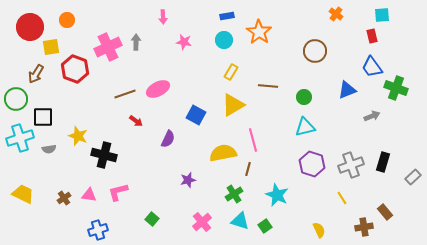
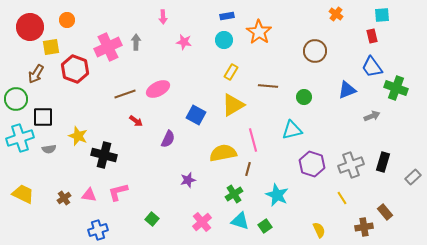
cyan triangle at (305, 127): moved 13 px left, 3 px down
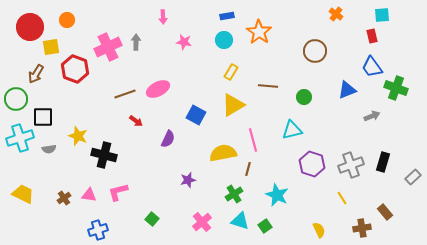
brown cross at (364, 227): moved 2 px left, 1 px down
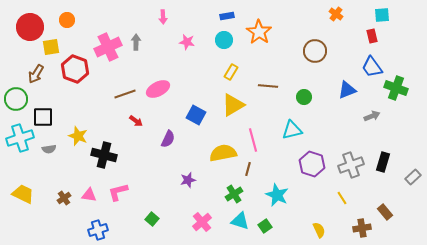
pink star at (184, 42): moved 3 px right
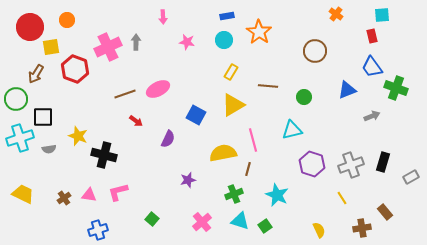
gray rectangle at (413, 177): moved 2 px left; rotated 14 degrees clockwise
green cross at (234, 194): rotated 12 degrees clockwise
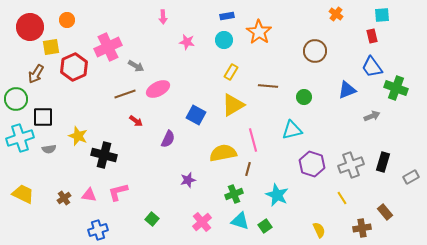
gray arrow at (136, 42): moved 24 px down; rotated 119 degrees clockwise
red hexagon at (75, 69): moved 1 px left, 2 px up; rotated 16 degrees clockwise
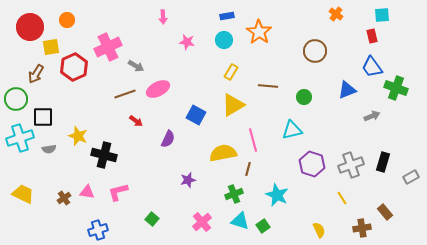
pink triangle at (89, 195): moved 2 px left, 3 px up
green square at (265, 226): moved 2 px left
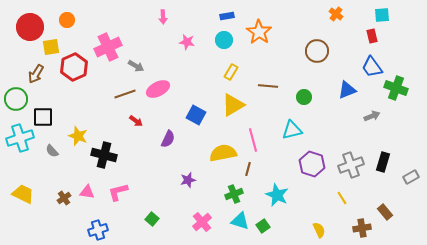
brown circle at (315, 51): moved 2 px right
gray semicircle at (49, 149): moved 3 px right, 2 px down; rotated 56 degrees clockwise
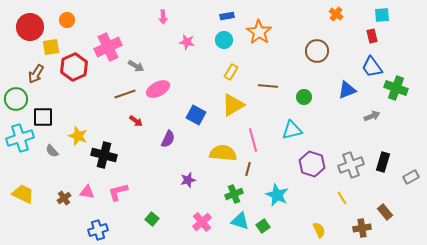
yellow semicircle at (223, 153): rotated 16 degrees clockwise
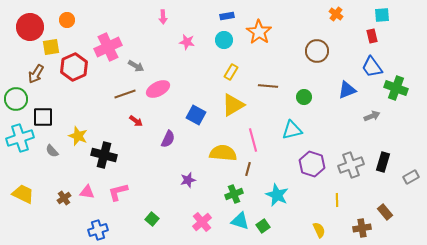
yellow line at (342, 198): moved 5 px left, 2 px down; rotated 32 degrees clockwise
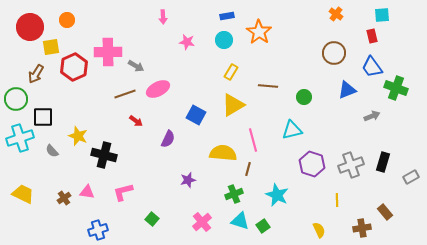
pink cross at (108, 47): moved 5 px down; rotated 24 degrees clockwise
brown circle at (317, 51): moved 17 px right, 2 px down
pink L-shape at (118, 192): moved 5 px right
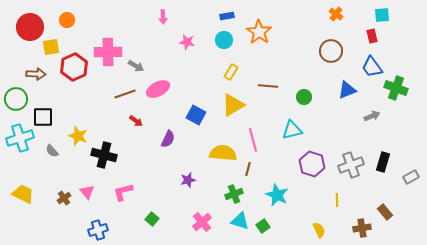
brown circle at (334, 53): moved 3 px left, 2 px up
brown arrow at (36, 74): rotated 120 degrees counterclockwise
pink triangle at (87, 192): rotated 42 degrees clockwise
